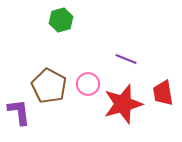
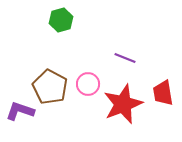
purple line: moved 1 px left, 1 px up
brown pentagon: moved 1 px right, 1 px down
red star: rotated 6 degrees counterclockwise
purple L-shape: moved 1 px right, 1 px up; rotated 64 degrees counterclockwise
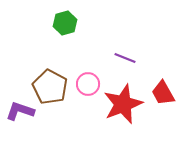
green hexagon: moved 4 px right, 3 px down
red trapezoid: rotated 20 degrees counterclockwise
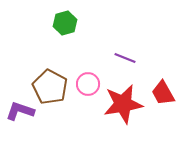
red star: rotated 12 degrees clockwise
